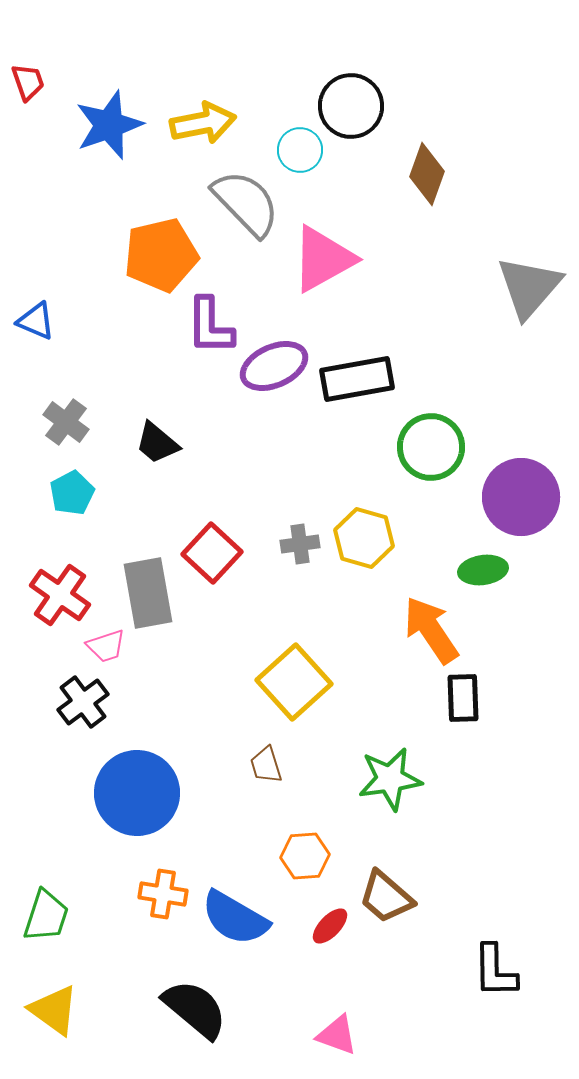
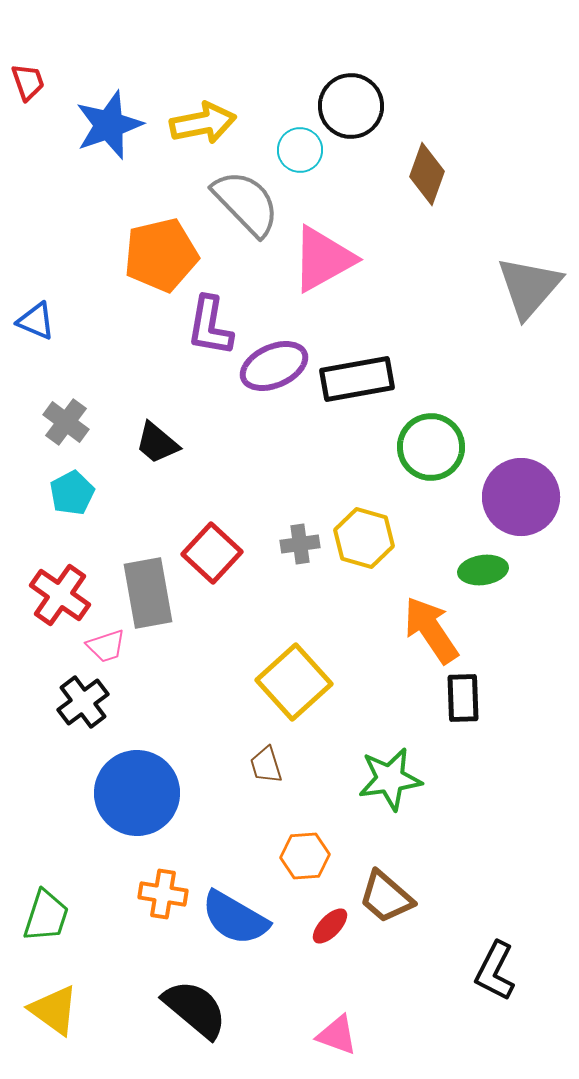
purple L-shape at (210, 326): rotated 10 degrees clockwise
black L-shape at (495, 971): rotated 28 degrees clockwise
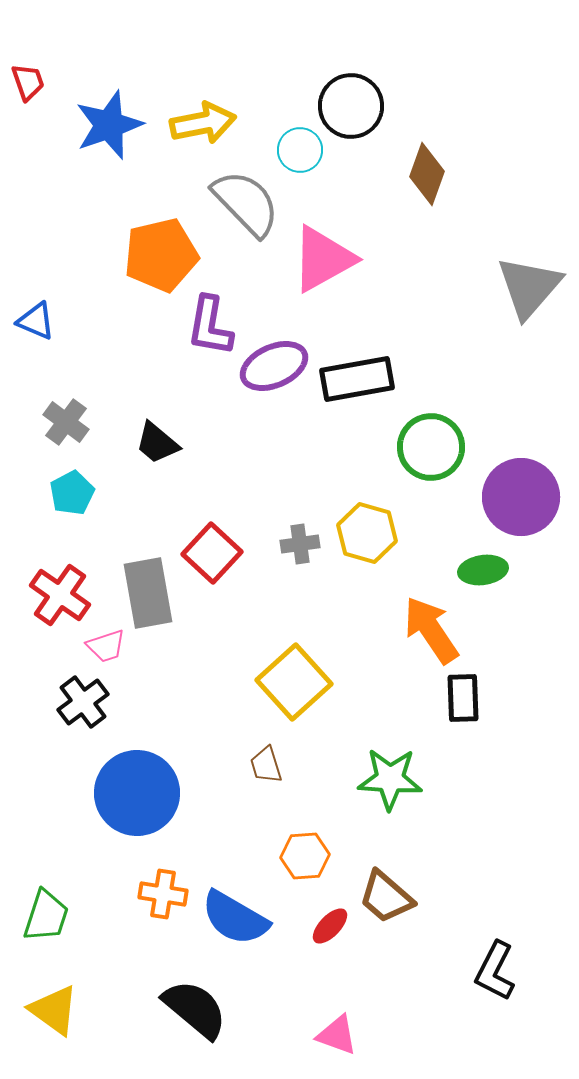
yellow hexagon at (364, 538): moved 3 px right, 5 px up
green star at (390, 779): rotated 12 degrees clockwise
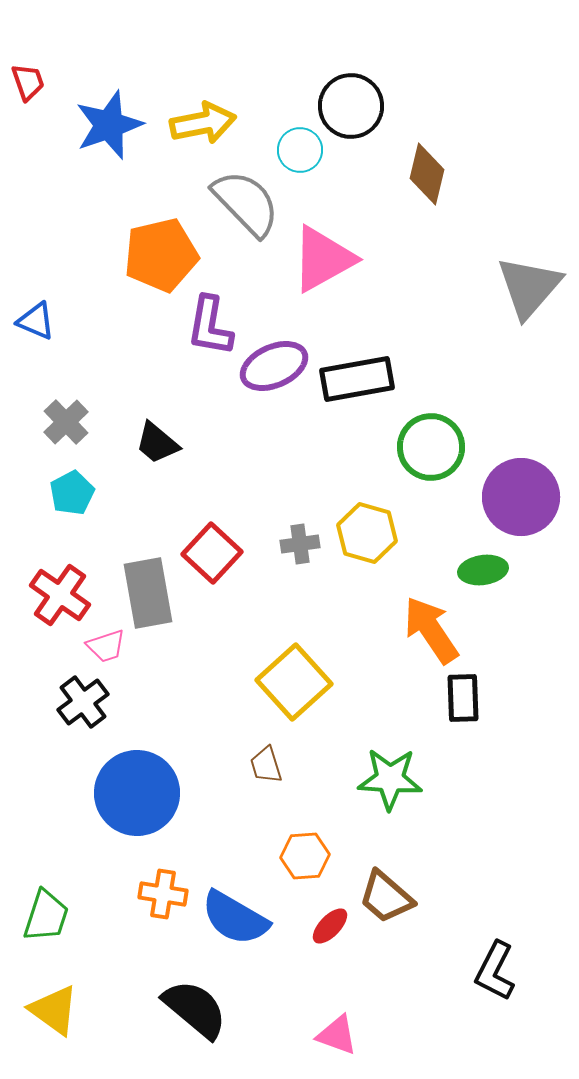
brown diamond at (427, 174): rotated 6 degrees counterclockwise
gray cross at (66, 422): rotated 9 degrees clockwise
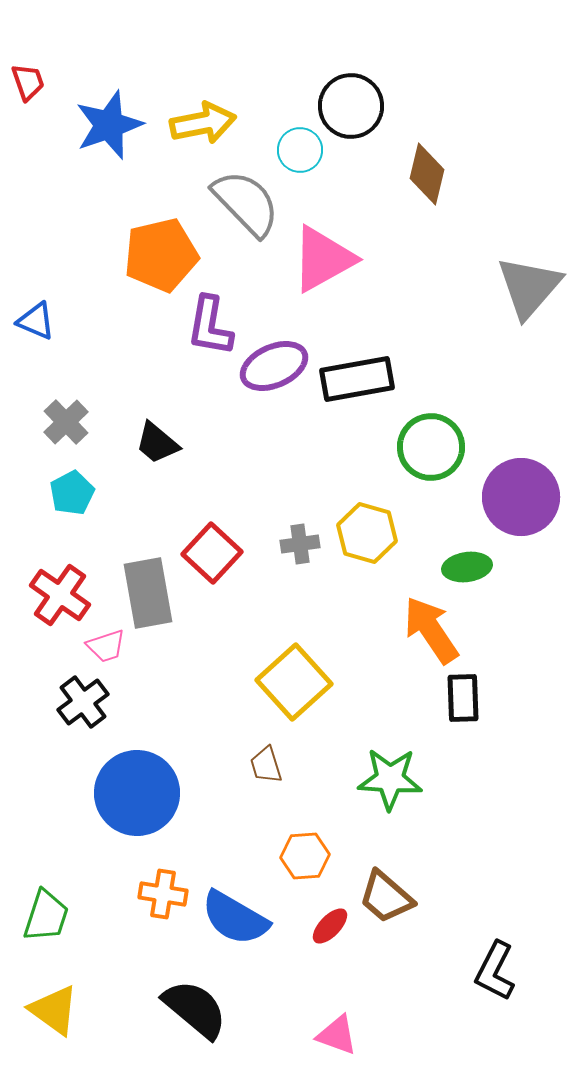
green ellipse at (483, 570): moved 16 px left, 3 px up
